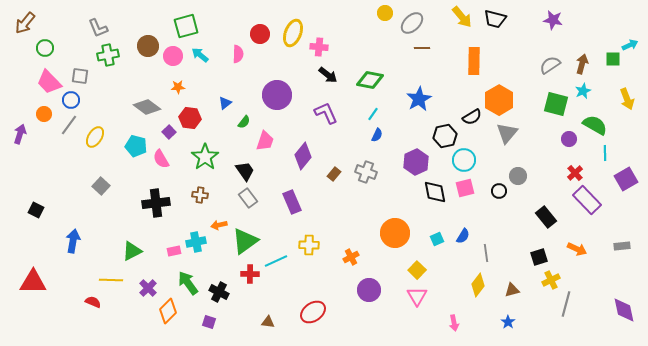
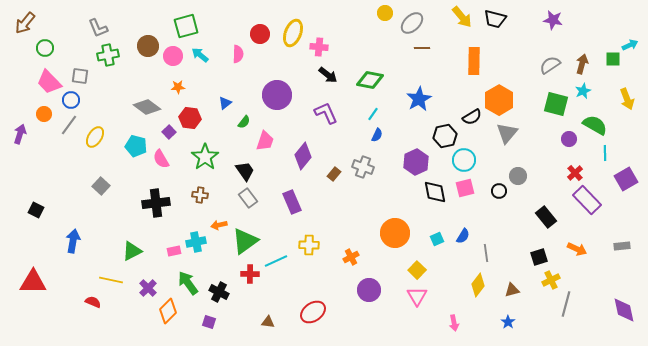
gray cross at (366, 172): moved 3 px left, 5 px up
yellow line at (111, 280): rotated 10 degrees clockwise
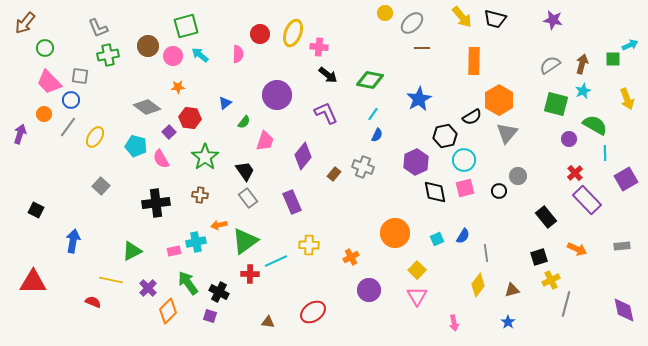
gray line at (69, 125): moved 1 px left, 2 px down
purple square at (209, 322): moved 1 px right, 6 px up
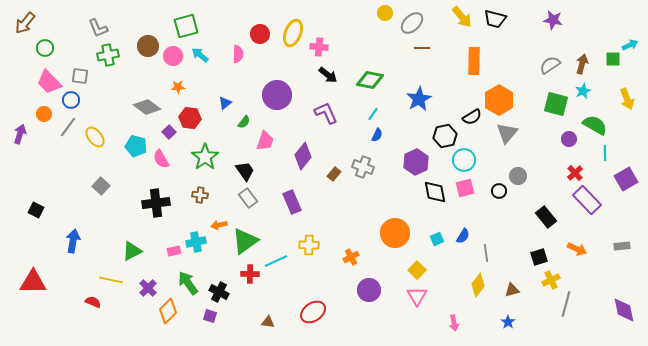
yellow ellipse at (95, 137): rotated 70 degrees counterclockwise
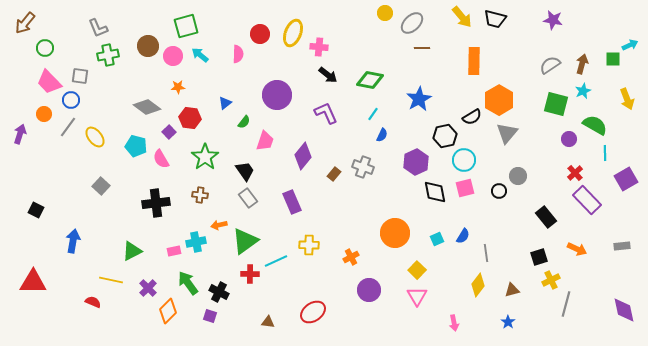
blue semicircle at (377, 135): moved 5 px right
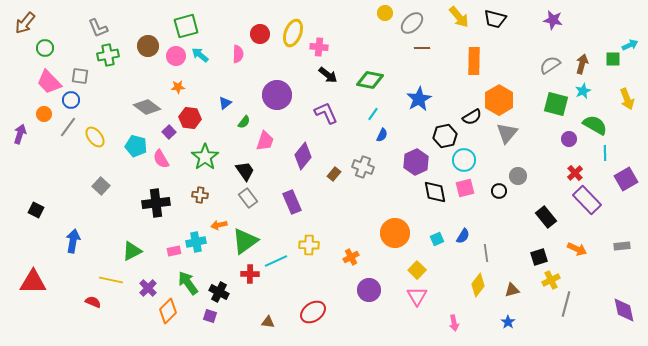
yellow arrow at (462, 17): moved 3 px left
pink circle at (173, 56): moved 3 px right
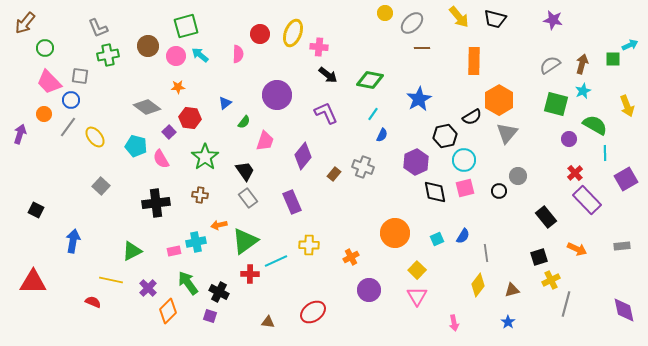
yellow arrow at (627, 99): moved 7 px down
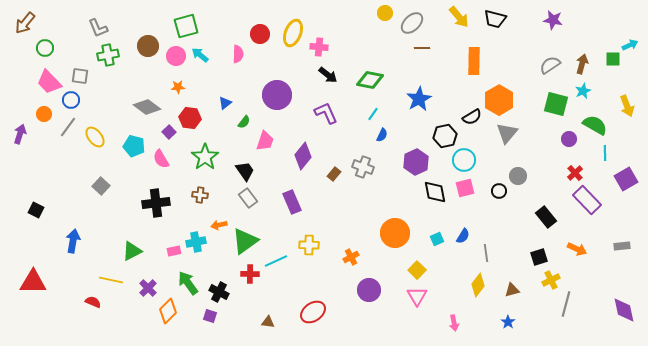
cyan pentagon at (136, 146): moved 2 px left
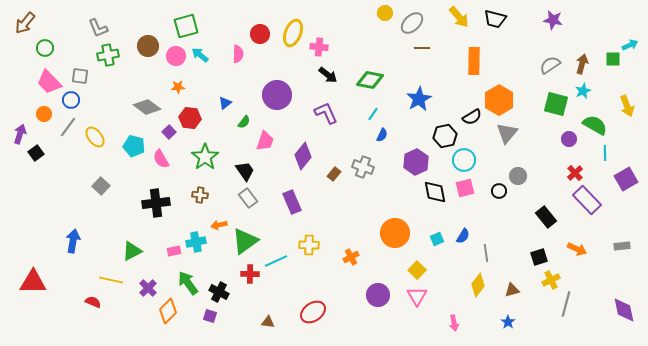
black square at (36, 210): moved 57 px up; rotated 28 degrees clockwise
purple circle at (369, 290): moved 9 px right, 5 px down
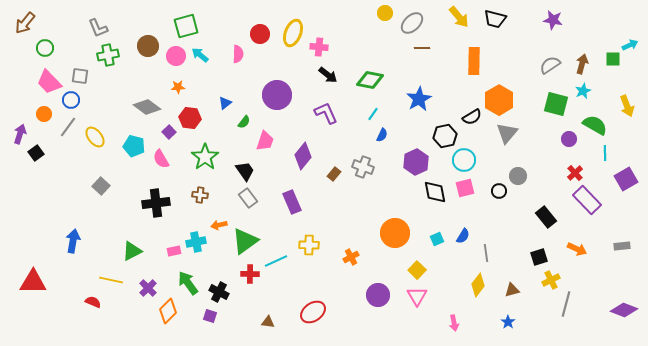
purple diamond at (624, 310): rotated 56 degrees counterclockwise
